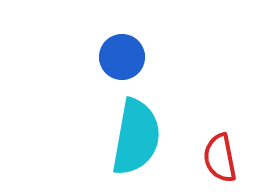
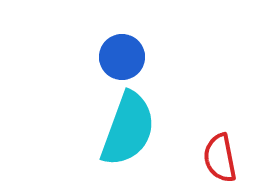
cyan semicircle: moved 8 px left, 8 px up; rotated 10 degrees clockwise
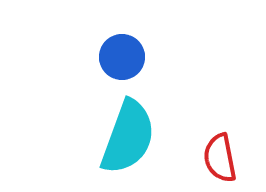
cyan semicircle: moved 8 px down
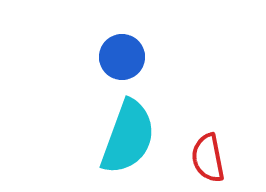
red semicircle: moved 12 px left
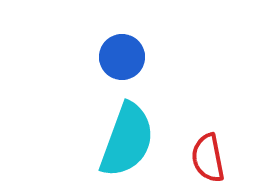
cyan semicircle: moved 1 px left, 3 px down
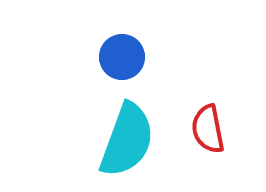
red semicircle: moved 29 px up
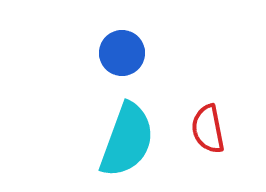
blue circle: moved 4 px up
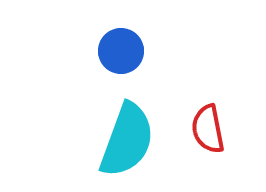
blue circle: moved 1 px left, 2 px up
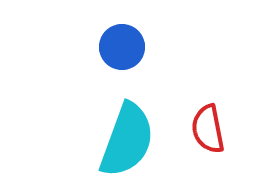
blue circle: moved 1 px right, 4 px up
